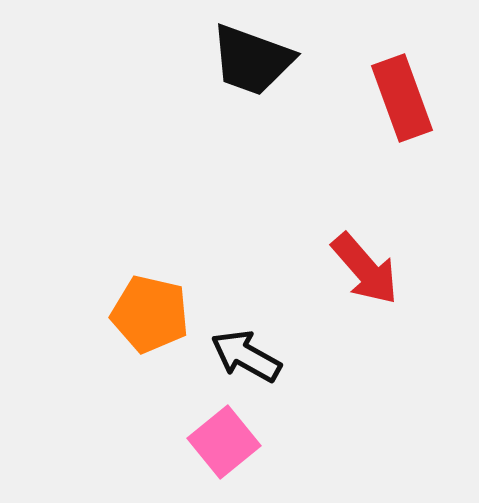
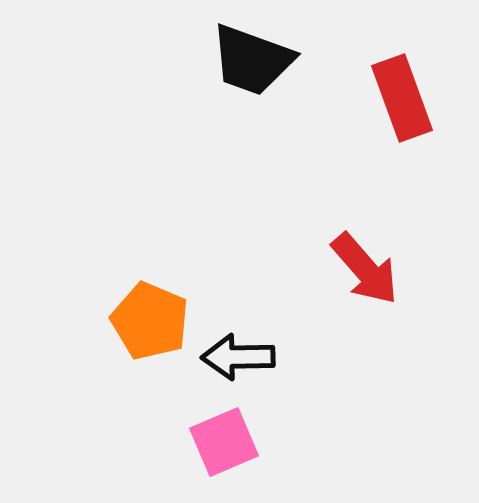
orange pentagon: moved 7 px down; rotated 10 degrees clockwise
black arrow: moved 8 px left, 1 px down; rotated 30 degrees counterclockwise
pink square: rotated 16 degrees clockwise
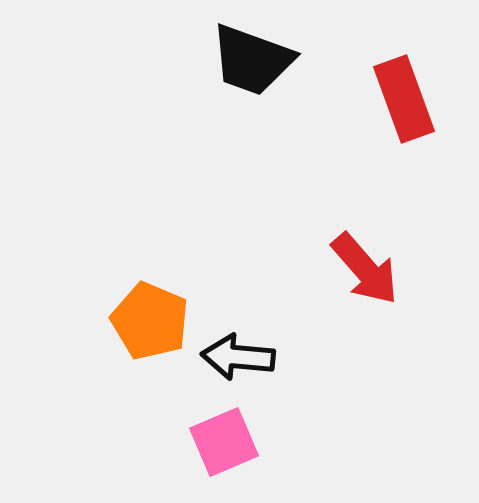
red rectangle: moved 2 px right, 1 px down
black arrow: rotated 6 degrees clockwise
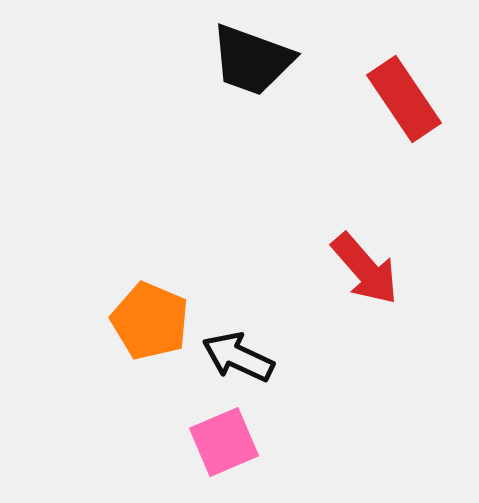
red rectangle: rotated 14 degrees counterclockwise
black arrow: rotated 20 degrees clockwise
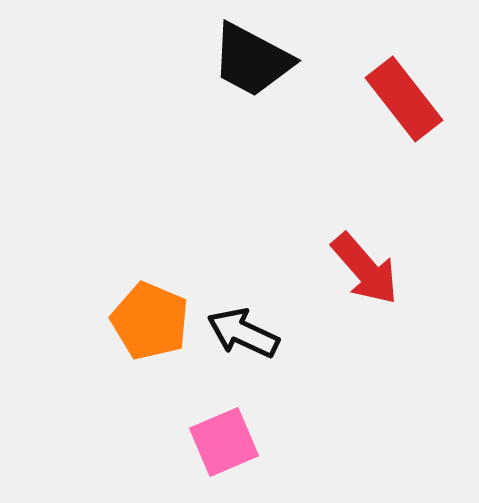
black trapezoid: rotated 8 degrees clockwise
red rectangle: rotated 4 degrees counterclockwise
black arrow: moved 5 px right, 24 px up
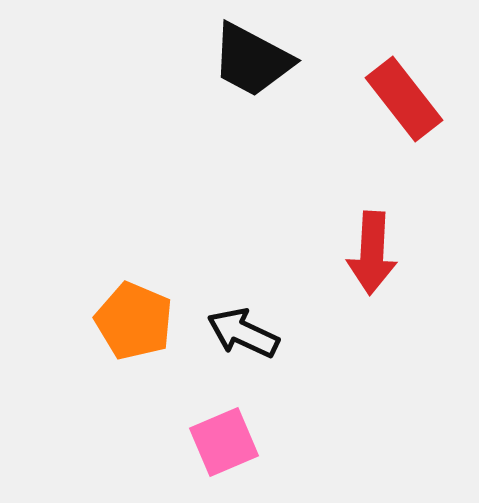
red arrow: moved 7 px right, 16 px up; rotated 44 degrees clockwise
orange pentagon: moved 16 px left
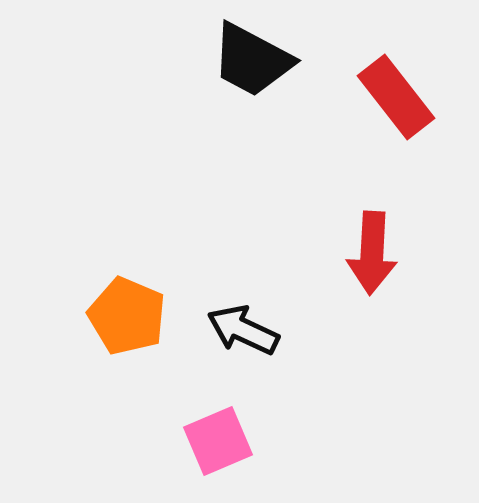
red rectangle: moved 8 px left, 2 px up
orange pentagon: moved 7 px left, 5 px up
black arrow: moved 3 px up
pink square: moved 6 px left, 1 px up
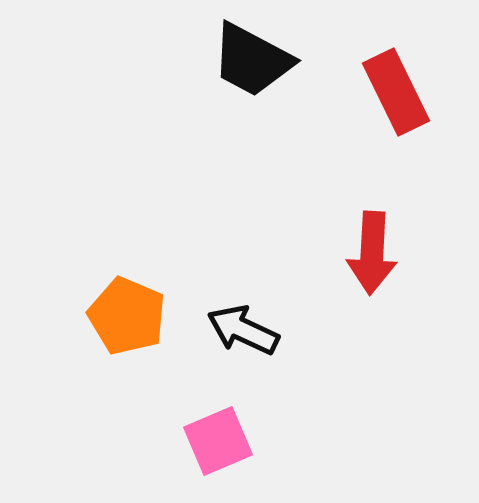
red rectangle: moved 5 px up; rotated 12 degrees clockwise
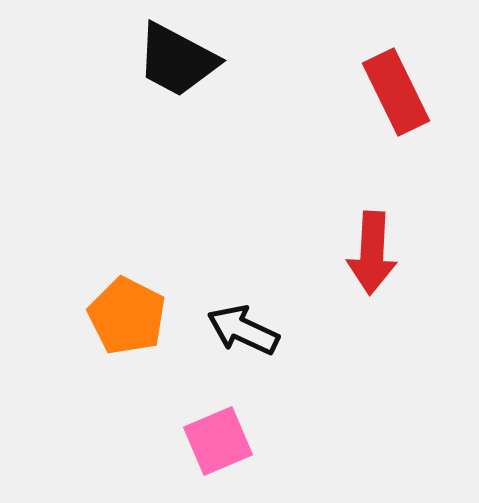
black trapezoid: moved 75 px left
orange pentagon: rotated 4 degrees clockwise
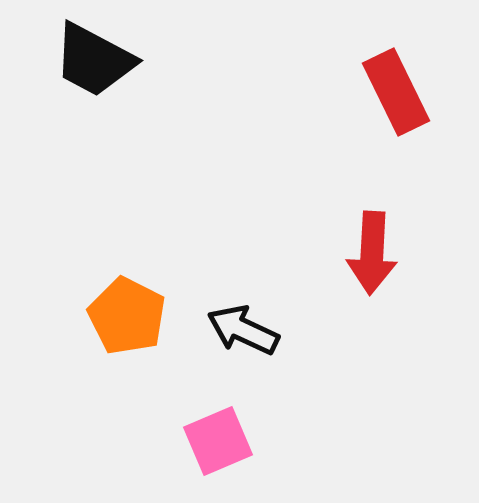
black trapezoid: moved 83 px left
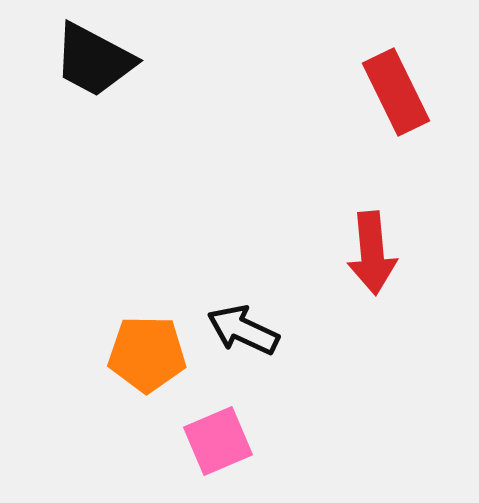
red arrow: rotated 8 degrees counterclockwise
orange pentagon: moved 20 px right, 38 px down; rotated 26 degrees counterclockwise
